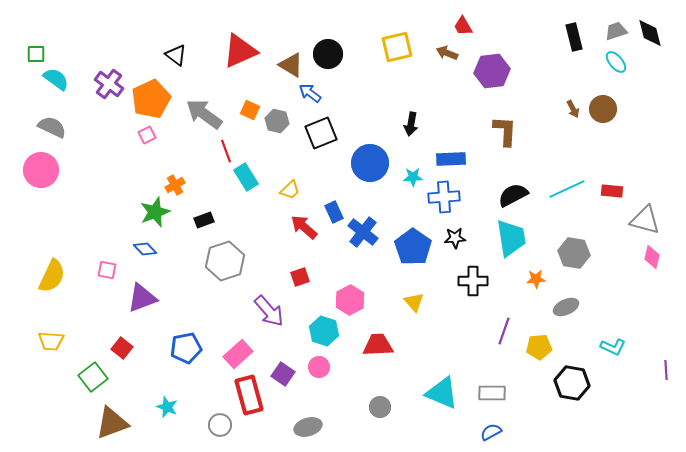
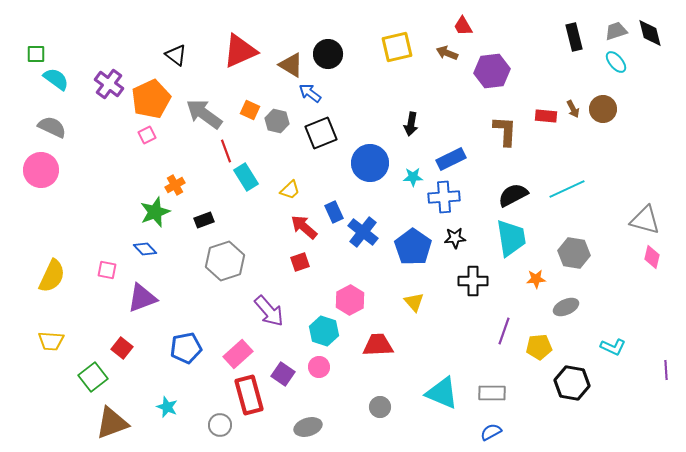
blue rectangle at (451, 159): rotated 24 degrees counterclockwise
red rectangle at (612, 191): moved 66 px left, 75 px up
red square at (300, 277): moved 15 px up
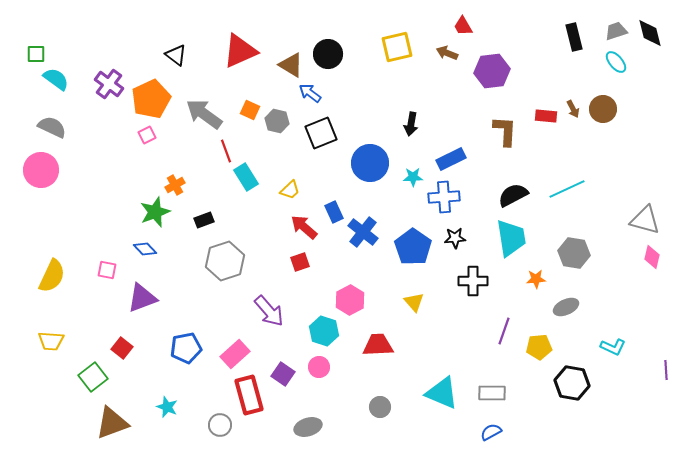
pink rectangle at (238, 354): moved 3 px left
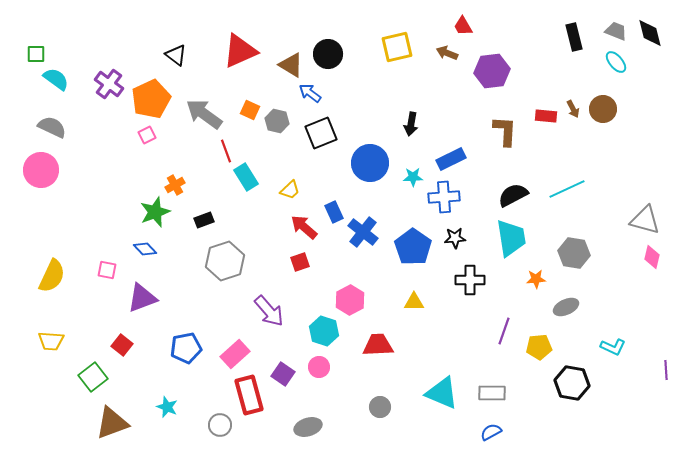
gray trapezoid at (616, 31): rotated 40 degrees clockwise
black cross at (473, 281): moved 3 px left, 1 px up
yellow triangle at (414, 302): rotated 50 degrees counterclockwise
red square at (122, 348): moved 3 px up
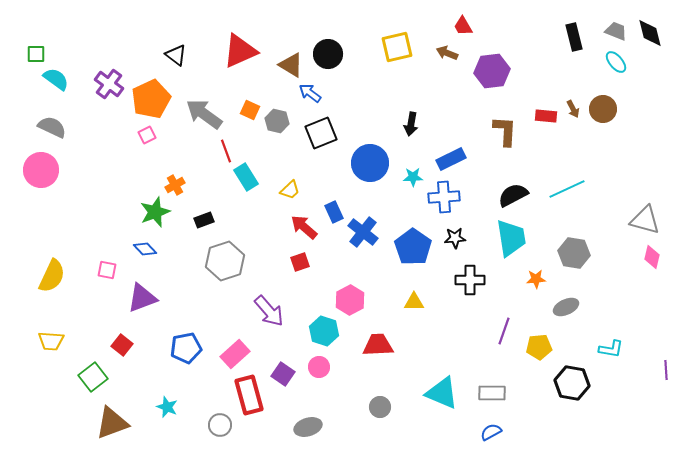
cyan L-shape at (613, 347): moved 2 px left, 2 px down; rotated 15 degrees counterclockwise
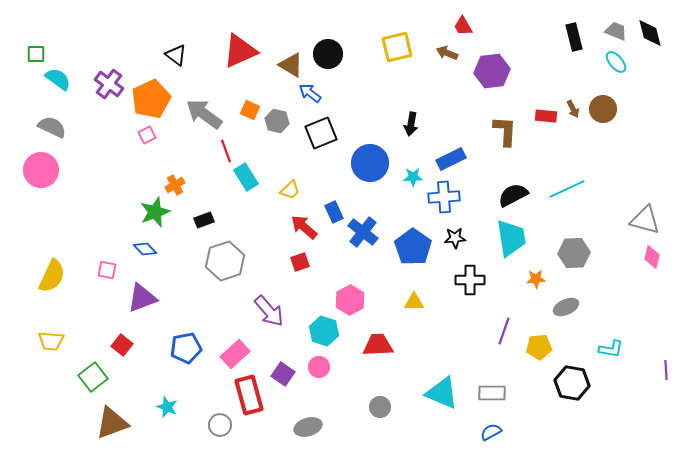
cyan semicircle at (56, 79): moved 2 px right
gray hexagon at (574, 253): rotated 12 degrees counterclockwise
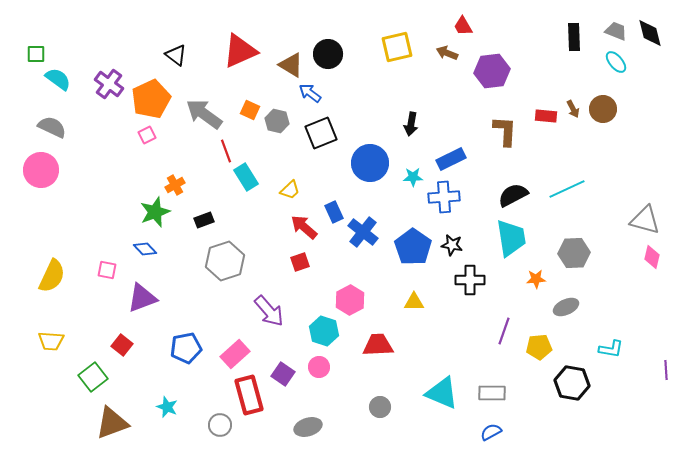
black rectangle at (574, 37): rotated 12 degrees clockwise
black star at (455, 238): moved 3 px left, 7 px down; rotated 15 degrees clockwise
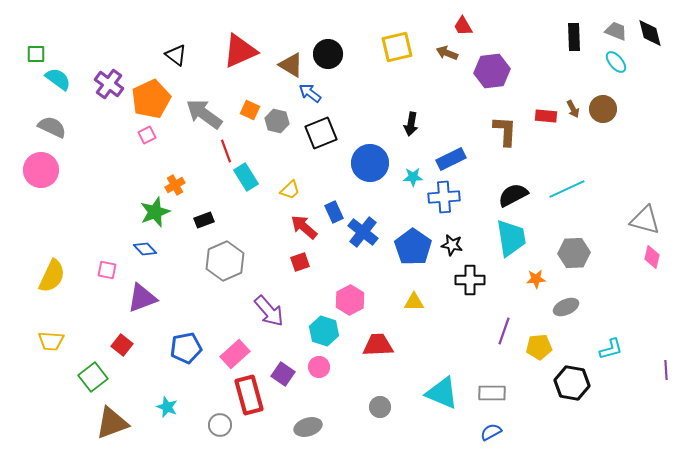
gray hexagon at (225, 261): rotated 6 degrees counterclockwise
cyan L-shape at (611, 349): rotated 25 degrees counterclockwise
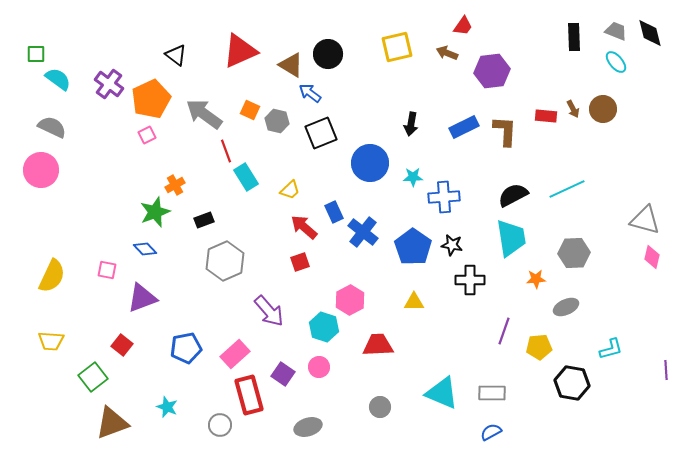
red trapezoid at (463, 26): rotated 115 degrees counterclockwise
blue rectangle at (451, 159): moved 13 px right, 32 px up
cyan hexagon at (324, 331): moved 4 px up
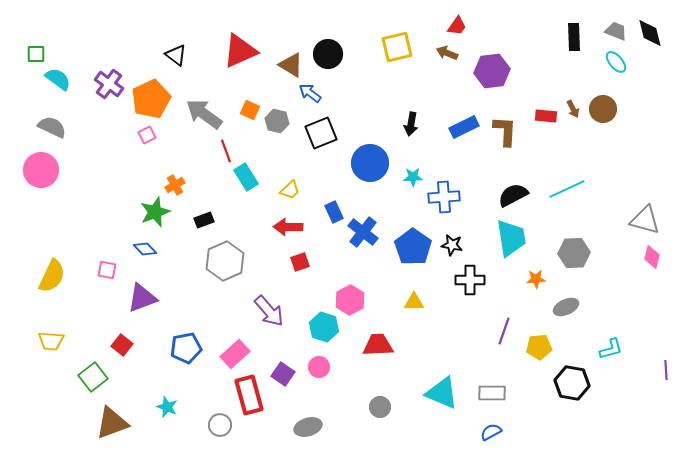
red trapezoid at (463, 26): moved 6 px left
red arrow at (304, 227): moved 16 px left; rotated 40 degrees counterclockwise
